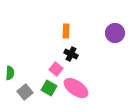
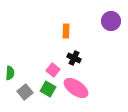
purple circle: moved 4 px left, 12 px up
black cross: moved 3 px right, 4 px down
pink square: moved 3 px left, 1 px down
green square: moved 1 px left, 1 px down
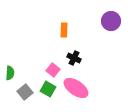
orange rectangle: moved 2 px left, 1 px up
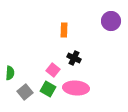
pink ellipse: rotated 30 degrees counterclockwise
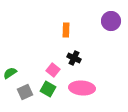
orange rectangle: moved 2 px right
green semicircle: rotated 128 degrees counterclockwise
pink ellipse: moved 6 px right
gray square: rotated 14 degrees clockwise
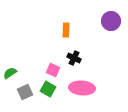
pink square: rotated 16 degrees counterclockwise
